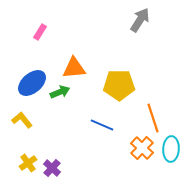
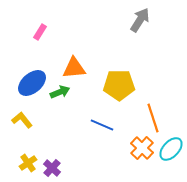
cyan ellipse: rotated 40 degrees clockwise
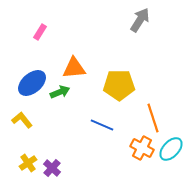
orange cross: rotated 15 degrees counterclockwise
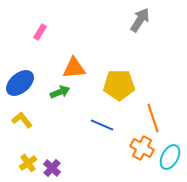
blue ellipse: moved 12 px left
cyan ellipse: moved 1 px left, 8 px down; rotated 15 degrees counterclockwise
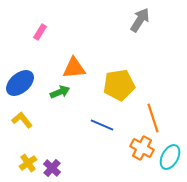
yellow pentagon: rotated 8 degrees counterclockwise
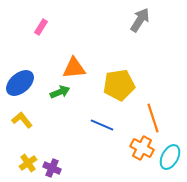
pink rectangle: moved 1 px right, 5 px up
purple cross: rotated 18 degrees counterclockwise
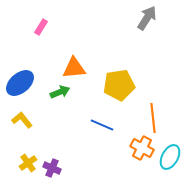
gray arrow: moved 7 px right, 2 px up
orange line: rotated 12 degrees clockwise
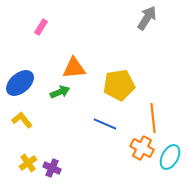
blue line: moved 3 px right, 1 px up
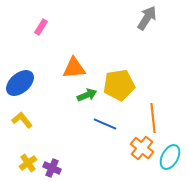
green arrow: moved 27 px right, 3 px down
orange cross: rotated 10 degrees clockwise
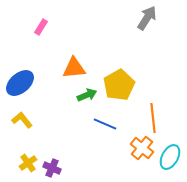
yellow pentagon: rotated 20 degrees counterclockwise
